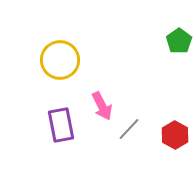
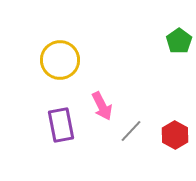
gray line: moved 2 px right, 2 px down
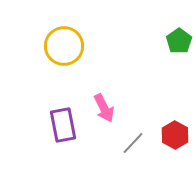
yellow circle: moved 4 px right, 14 px up
pink arrow: moved 2 px right, 2 px down
purple rectangle: moved 2 px right
gray line: moved 2 px right, 12 px down
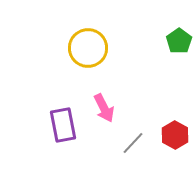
yellow circle: moved 24 px right, 2 px down
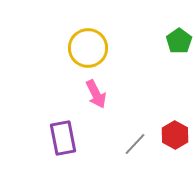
pink arrow: moved 8 px left, 14 px up
purple rectangle: moved 13 px down
gray line: moved 2 px right, 1 px down
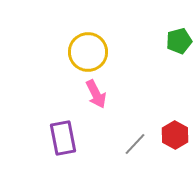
green pentagon: rotated 20 degrees clockwise
yellow circle: moved 4 px down
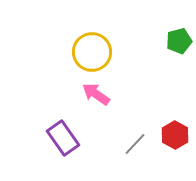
yellow circle: moved 4 px right
pink arrow: rotated 152 degrees clockwise
purple rectangle: rotated 24 degrees counterclockwise
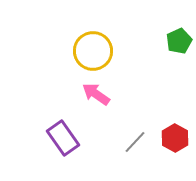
green pentagon: rotated 10 degrees counterclockwise
yellow circle: moved 1 px right, 1 px up
red hexagon: moved 3 px down
gray line: moved 2 px up
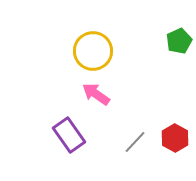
purple rectangle: moved 6 px right, 3 px up
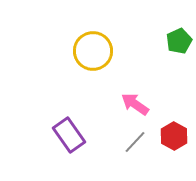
pink arrow: moved 39 px right, 10 px down
red hexagon: moved 1 px left, 2 px up
